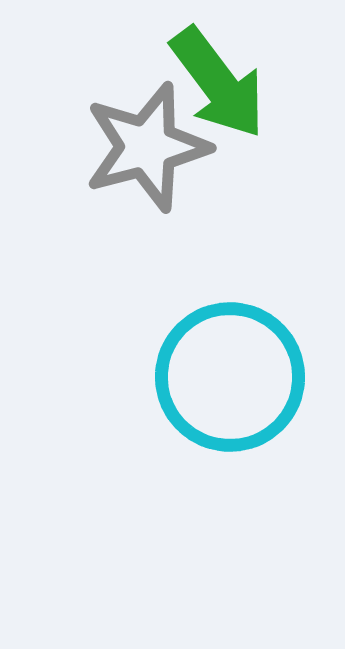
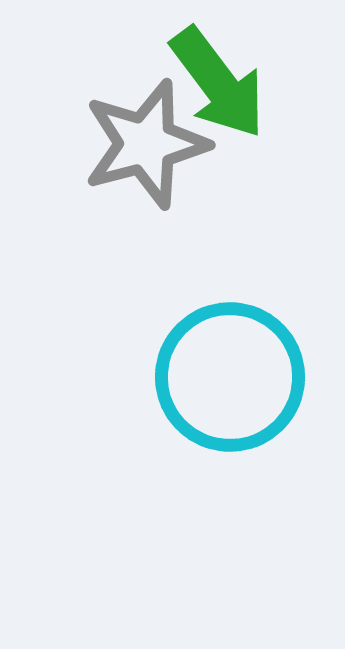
gray star: moved 1 px left, 3 px up
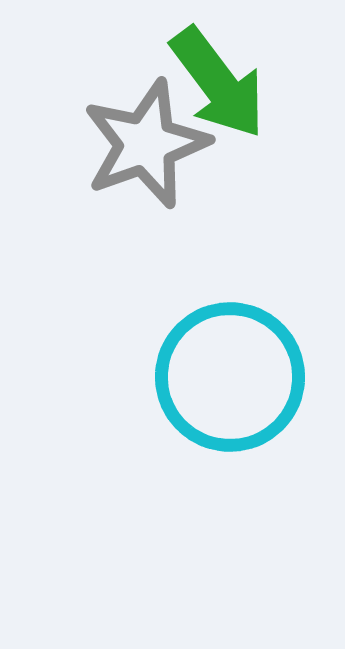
gray star: rotated 5 degrees counterclockwise
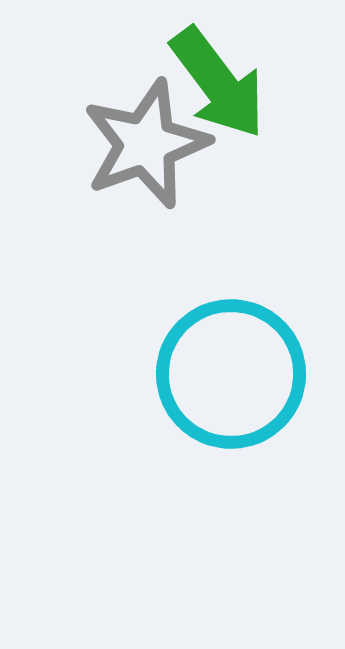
cyan circle: moved 1 px right, 3 px up
